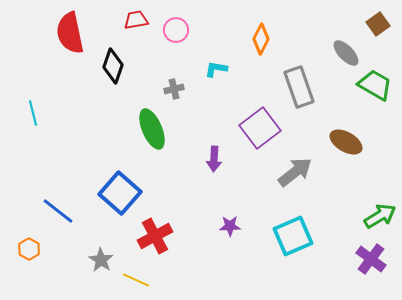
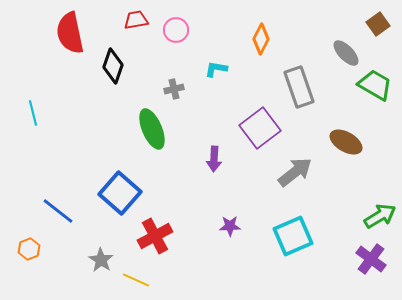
orange hexagon: rotated 10 degrees clockwise
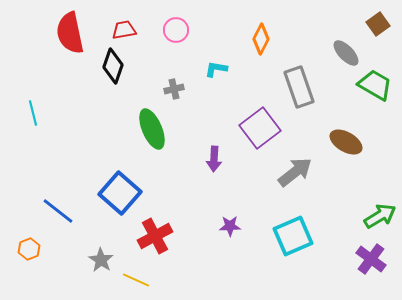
red trapezoid: moved 12 px left, 10 px down
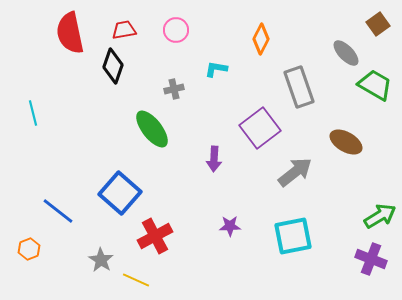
green ellipse: rotated 15 degrees counterclockwise
cyan square: rotated 12 degrees clockwise
purple cross: rotated 16 degrees counterclockwise
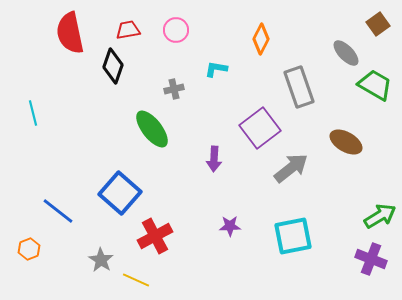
red trapezoid: moved 4 px right
gray arrow: moved 4 px left, 4 px up
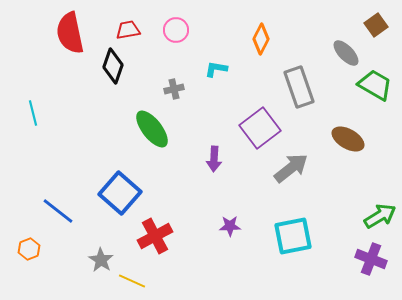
brown square: moved 2 px left, 1 px down
brown ellipse: moved 2 px right, 3 px up
yellow line: moved 4 px left, 1 px down
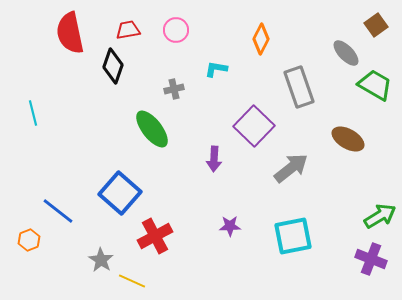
purple square: moved 6 px left, 2 px up; rotated 9 degrees counterclockwise
orange hexagon: moved 9 px up
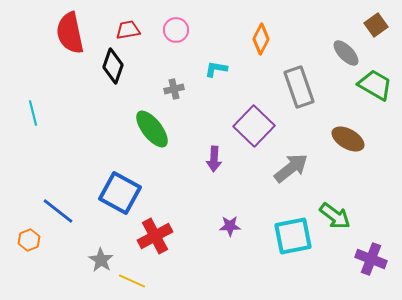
blue square: rotated 12 degrees counterclockwise
green arrow: moved 45 px left; rotated 68 degrees clockwise
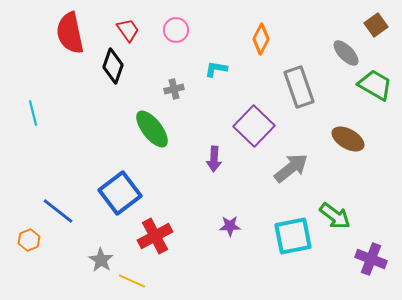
red trapezoid: rotated 65 degrees clockwise
blue square: rotated 24 degrees clockwise
